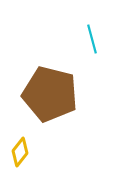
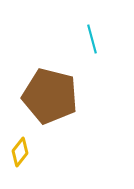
brown pentagon: moved 2 px down
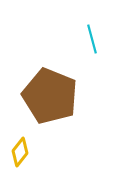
brown pentagon: rotated 8 degrees clockwise
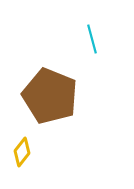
yellow diamond: moved 2 px right
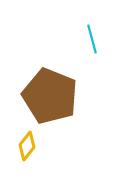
yellow diamond: moved 5 px right, 6 px up
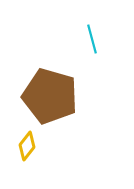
brown pentagon: rotated 6 degrees counterclockwise
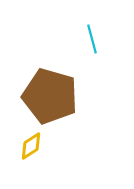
yellow diamond: moved 4 px right; rotated 20 degrees clockwise
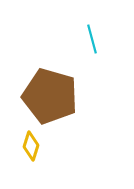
yellow diamond: rotated 40 degrees counterclockwise
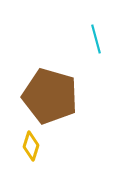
cyan line: moved 4 px right
